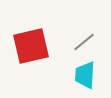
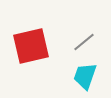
cyan trapezoid: moved 1 px down; rotated 16 degrees clockwise
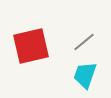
cyan trapezoid: moved 1 px up
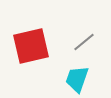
cyan trapezoid: moved 8 px left, 4 px down
